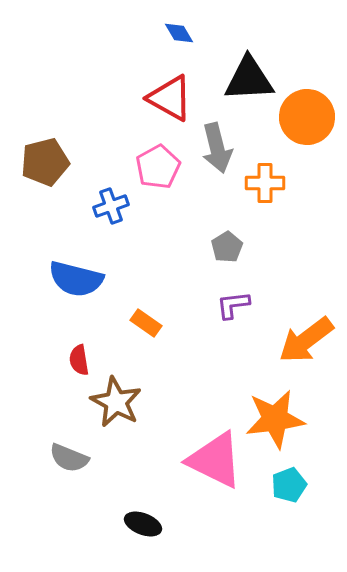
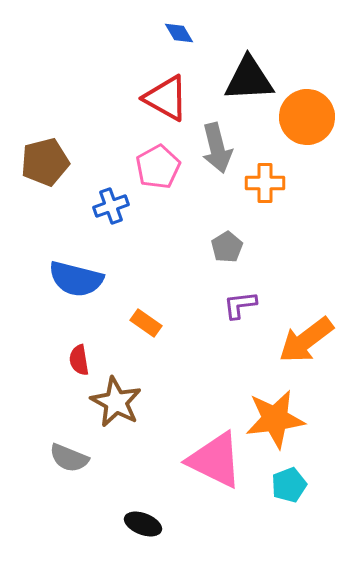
red triangle: moved 4 px left
purple L-shape: moved 7 px right
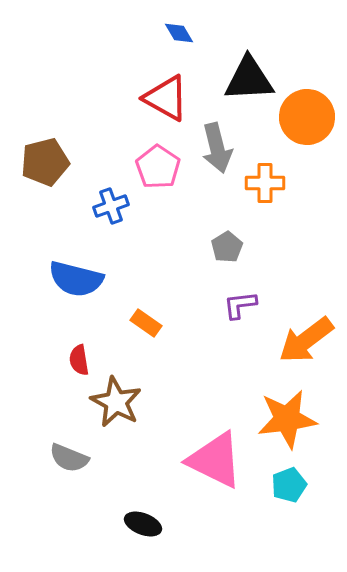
pink pentagon: rotated 9 degrees counterclockwise
orange star: moved 12 px right
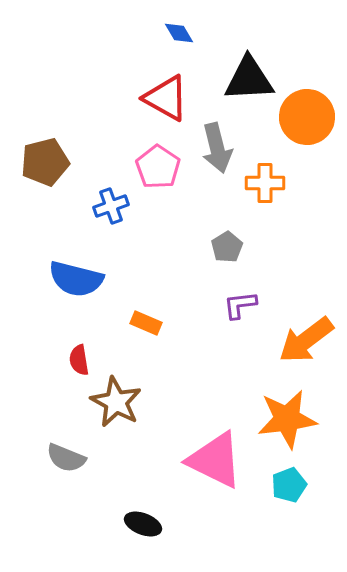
orange rectangle: rotated 12 degrees counterclockwise
gray semicircle: moved 3 px left
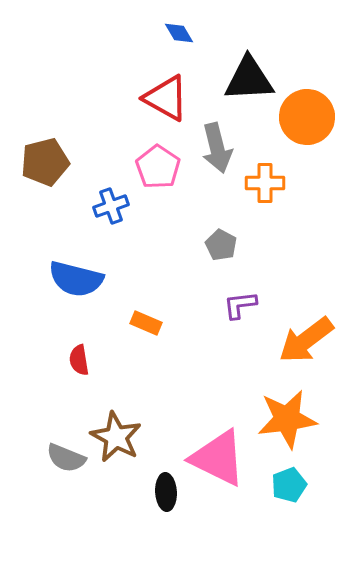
gray pentagon: moved 6 px left, 2 px up; rotated 12 degrees counterclockwise
brown star: moved 35 px down
pink triangle: moved 3 px right, 2 px up
black ellipse: moved 23 px right, 32 px up; rotated 66 degrees clockwise
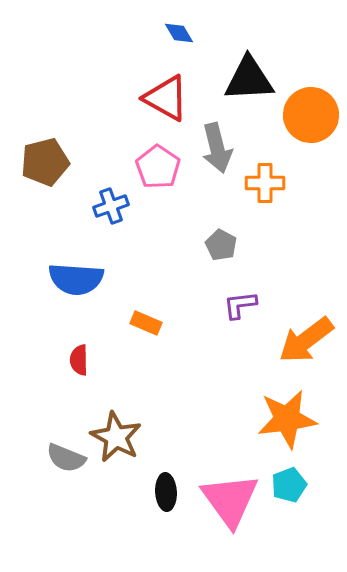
orange circle: moved 4 px right, 2 px up
blue semicircle: rotated 10 degrees counterclockwise
red semicircle: rotated 8 degrees clockwise
pink triangle: moved 12 px right, 42 px down; rotated 28 degrees clockwise
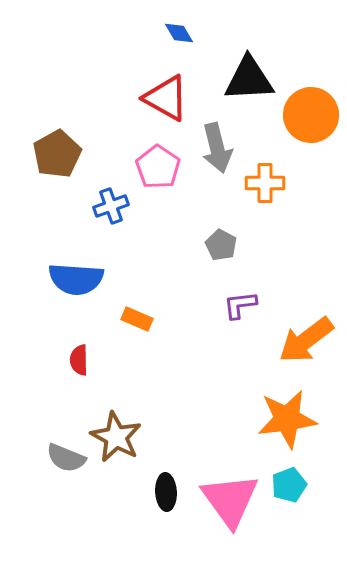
brown pentagon: moved 12 px right, 8 px up; rotated 15 degrees counterclockwise
orange rectangle: moved 9 px left, 4 px up
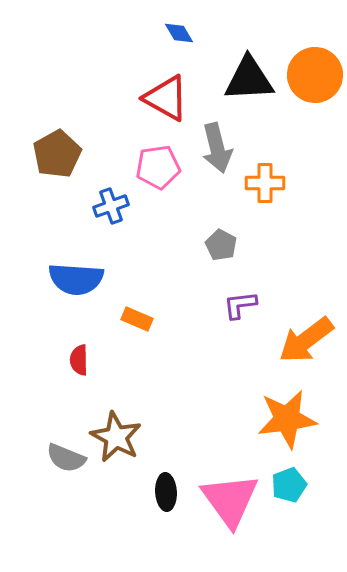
orange circle: moved 4 px right, 40 px up
pink pentagon: rotated 30 degrees clockwise
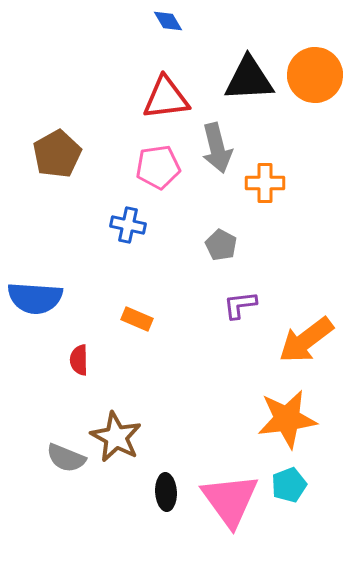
blue diamond: moved 11 px left, 12 px up
red triangle: rotated 36 degrees counterclockwise
blue cross: moved 17 px right, 19 px down; rotated 32 degrees clockwise
blue semicircle: moved 41 px left, 19 px down
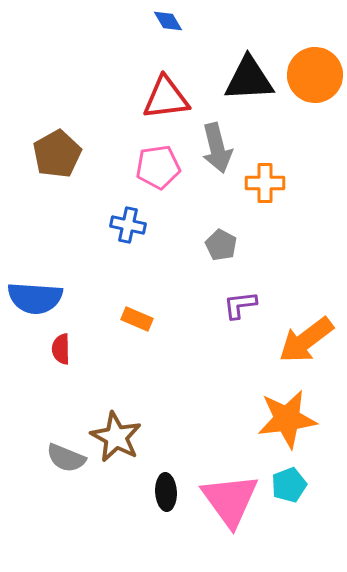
red semicircle: moved 18 px left, 11 px up
